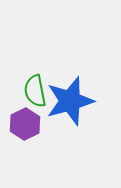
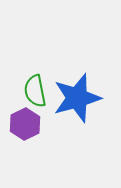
blue star: moved 7 px right, 3 px up
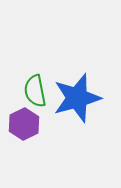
purple hexagon: moved 1 px left
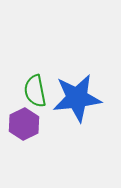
blue star: rotated 9 degrees clockwise
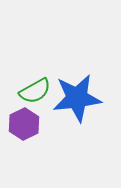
green semicircle: rotated 108 degrees counterclockwise
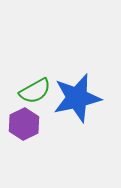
blue star: rotated 6 degrees counterclockwise
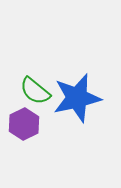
green semicircle: rotated 68 degrees clockwise
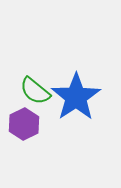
blue star: moved 1 px left, 1 px up; rotated 21 degrees counterclockwise
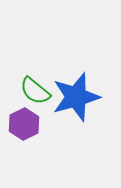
blue star: rotated 18 degrees clockwise
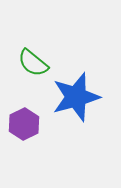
green semicircle: moved 2 px left, 28 px up
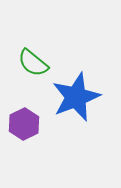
blue star: rotated 6 degrees counterclockwise
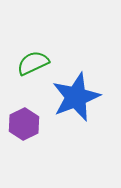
green semicircle: rotated 116 degrees clockwise
